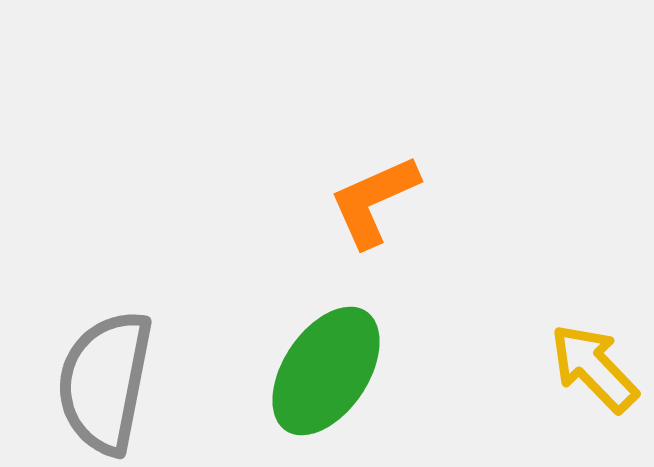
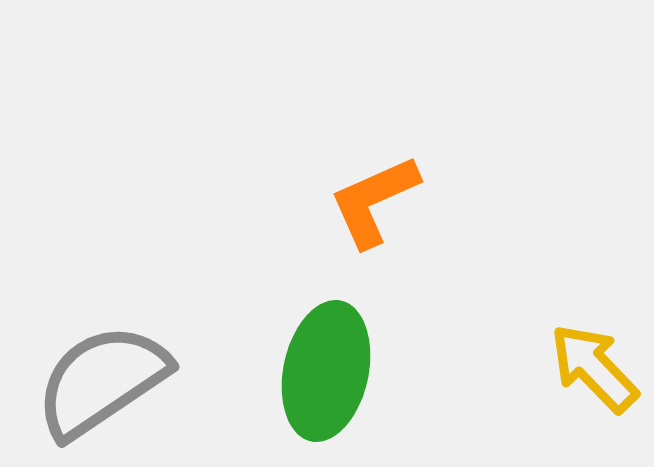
green ellipse: rotated 22 degrees counterclockwise
gray semicircle: moved 3 px left, 1 px up; rotated 45 degrees clockwise
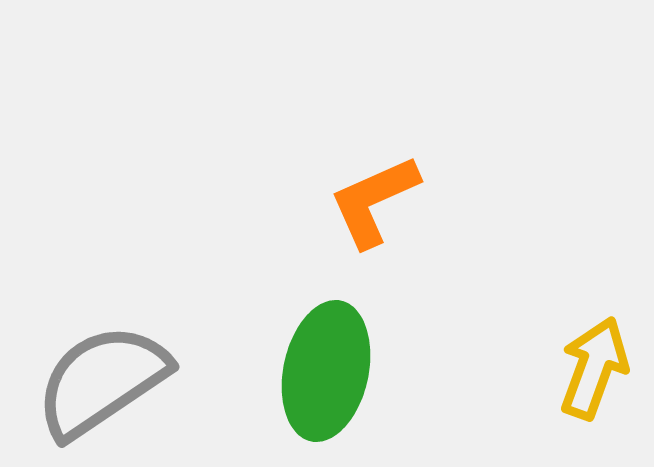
yellow arrow: rotated 64 degrees clockwise
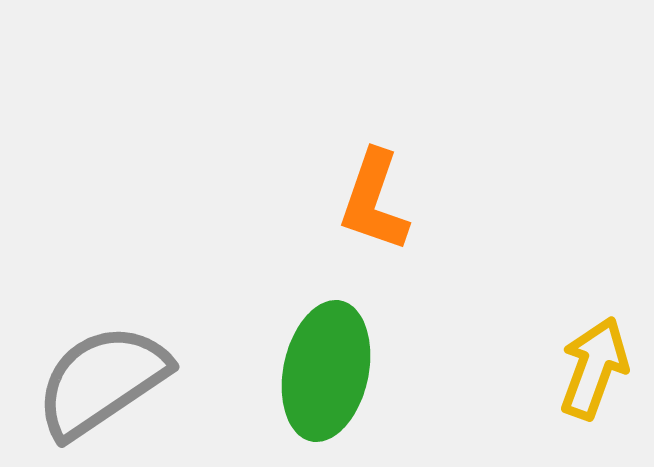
orange L-shape: rotated 47 degrees counterclockwise
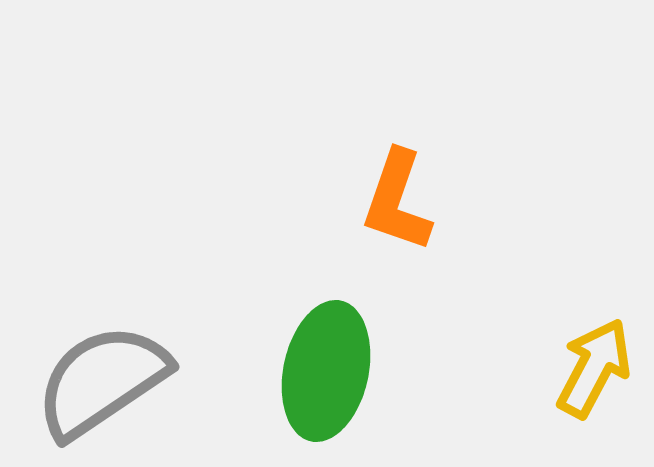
orange L-shape: moved 23 px right
yellow arrow: rotated 8 degrees clockwise
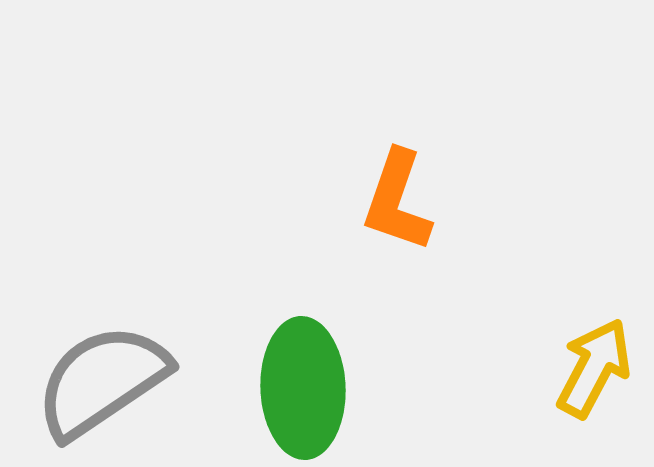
green ellipse: moved 23 px left, 17 px down; rotated 14 degrees counterclockwise
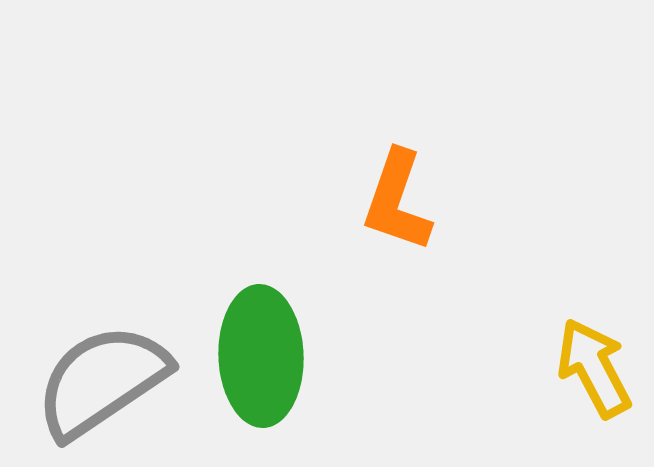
yellow arrow: rotated 56 degrees counterclockwise
green ellipse: moved 42 px left, 32 px up
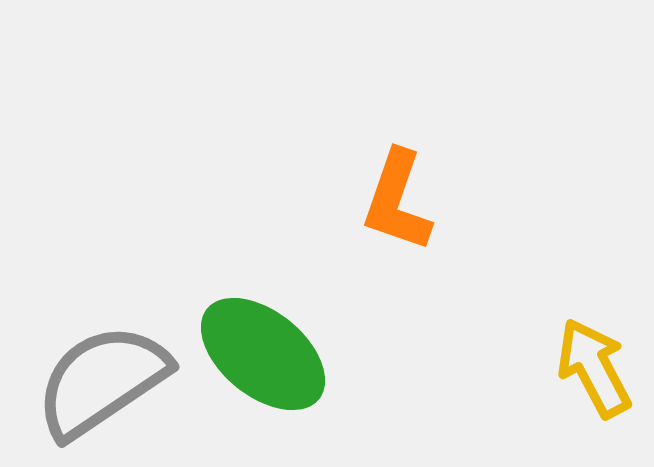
green ellipse: moved 2 px right, 2 px up; rotated 49 degrees counterclockwise
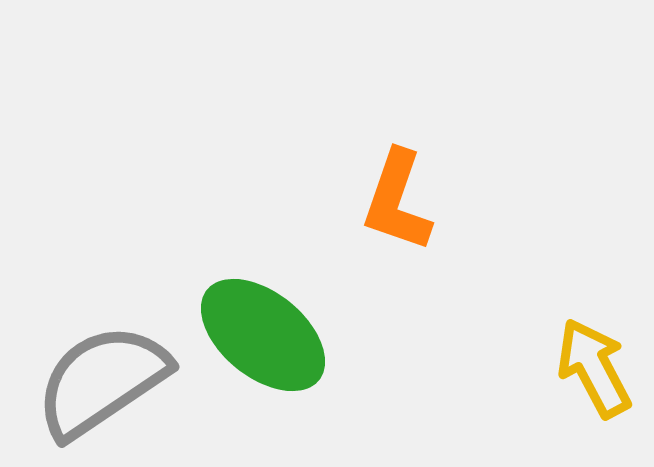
green ellipse: moved 19 px up
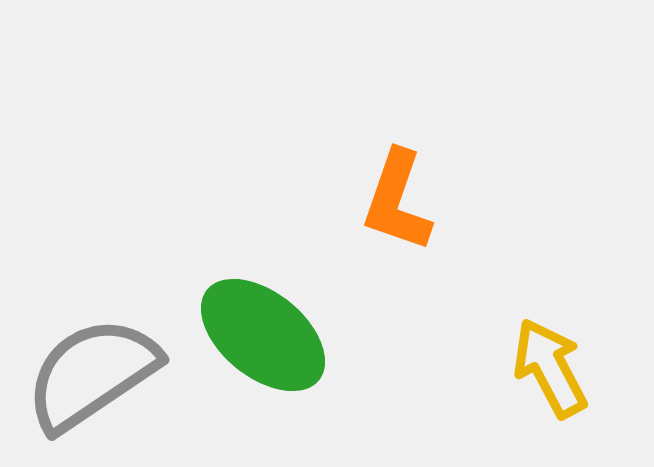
yellow arrow: moved 44 px left
gray semicircle: moved 10 px left, 7 px up
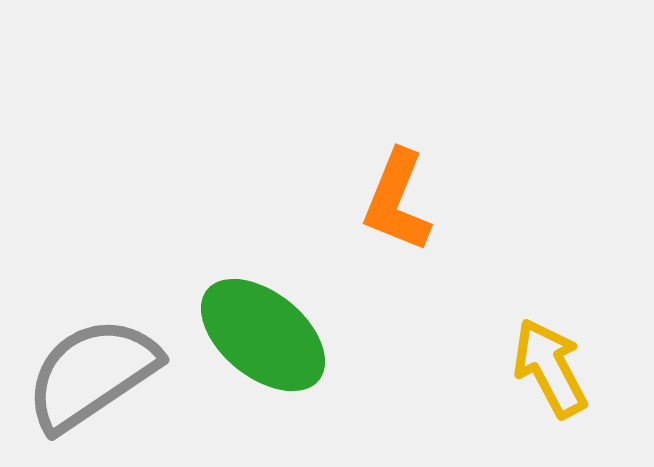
orange L-shape: rotated 3 degrees clockwise
